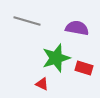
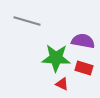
purple semicircle: moved 6 px right, 13 px down
green star: rotated 20 degrees clockwise
red triangle: moved 20 px right
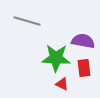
red rectangle: rotated 66 degrees clockwise
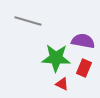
gray line: moved 1 px right
red rectangle: rotated 30 degrees clockwise
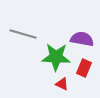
gray line: moved 5 px left, 13 px down
purple semicircle: moved 1 px left, 2 px up
green star: moved 1 px up
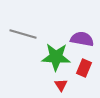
red triangle: moved 1 px left, 1 px down; rotated 32 degrees clockwise
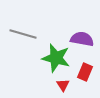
green star: moved 1 px down; rotated 12 degrees clockwise
red rectangle: moved 1 px right, 4 px down
red triangle: moved 2 px right
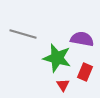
green star: moved 1 px right
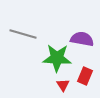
green star: rotated 12 degrees counterclockwise
red rectangle: moved 4 px down
